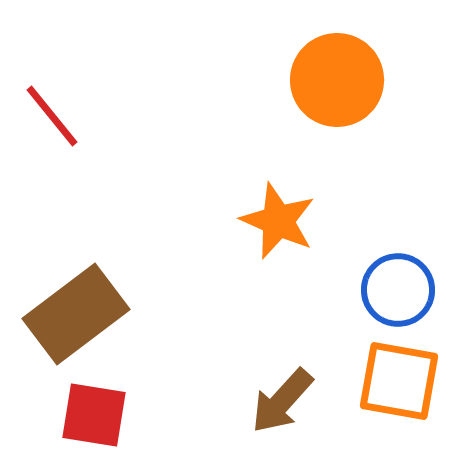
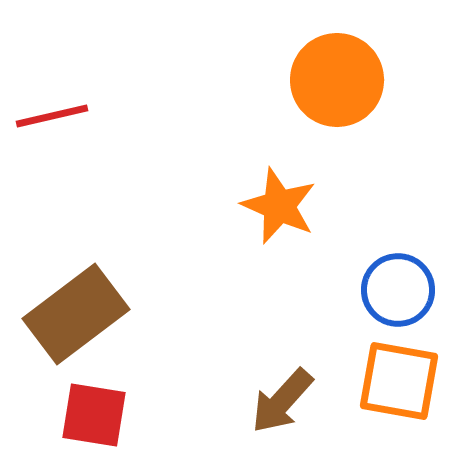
red line: rotated 64 degrees counterclockwise
orange star: moved 1 px right, 15 px up
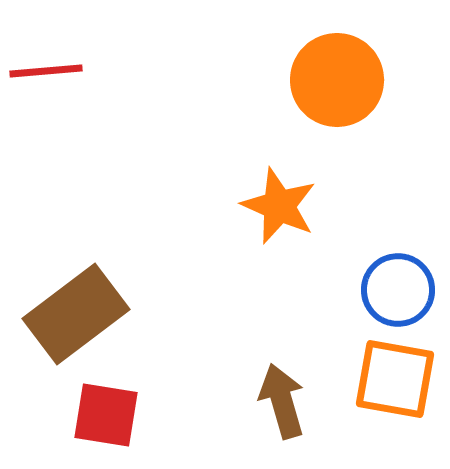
red line: moved 6 px left, 45 px up; rotated 8 degrees clockwise
orange square: moved 4 px left, 2 px up
brown arrow: rotated 122 degrees clockwise
red square: moved 12 px right
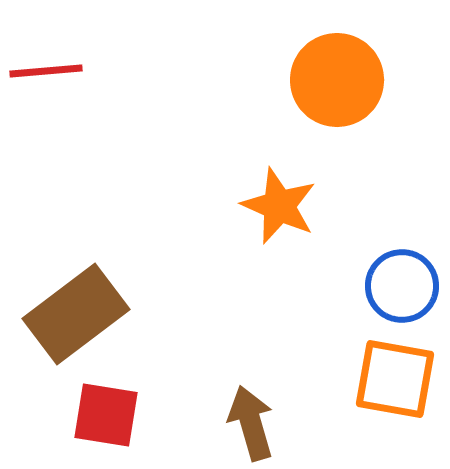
blue circle: moved 4 px right, 4 px up
brown arrow: moved 31 px left, 22 px down
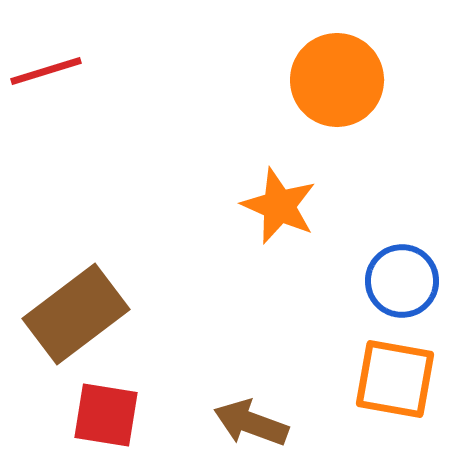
red line: rotated 12 degrees counterclockwise
blue circle: moved 5 px up
brown arrow: rotated 54 degrees counterclockwise
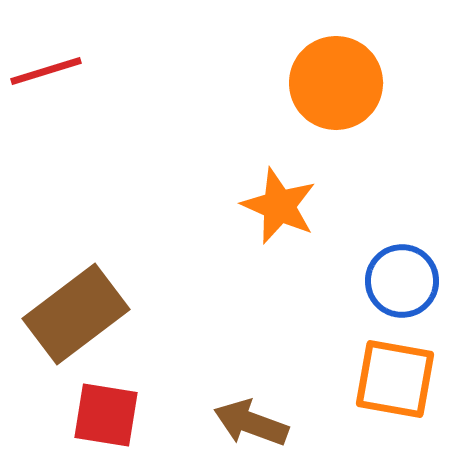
orange circle: moved 1 px left, 3 px down
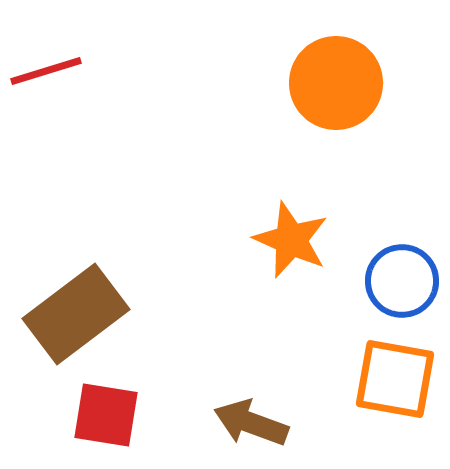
orange star: moved 12 px right, 34 px down
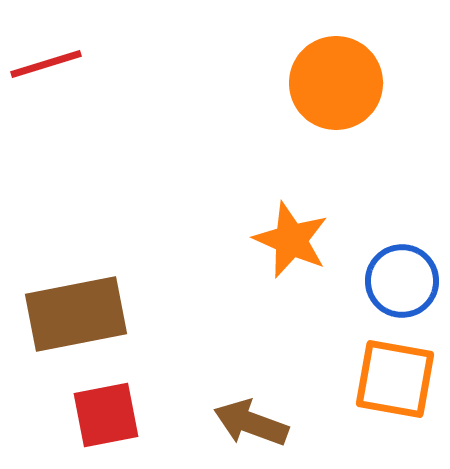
red line: moved 7 px up
brown rectangle: rotated 26 degrees clockwise
red square: rotated 20 degrees counterclockwise
